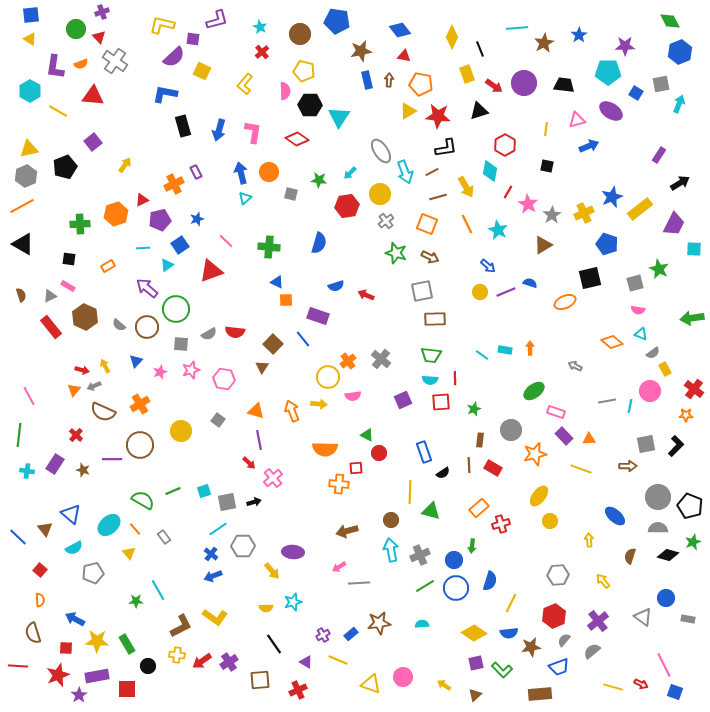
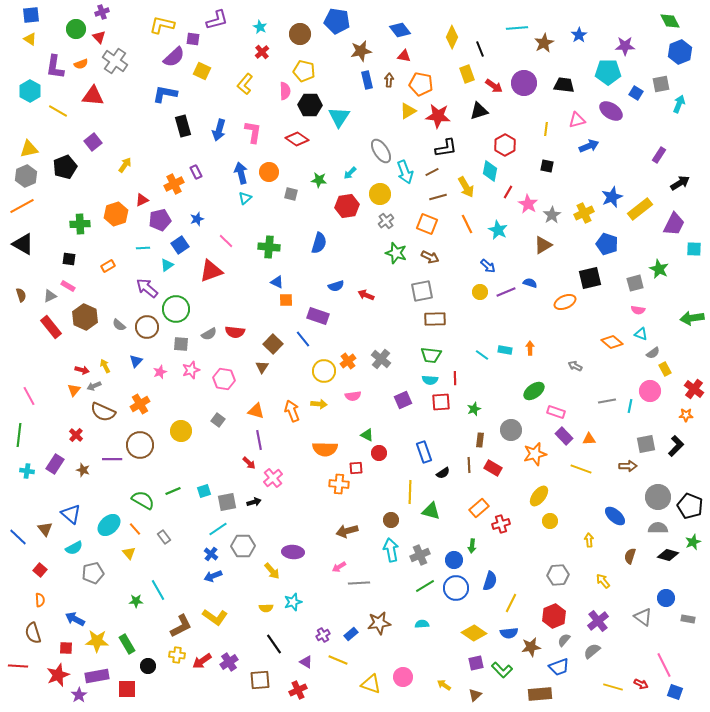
yellow circle at (328, 377): moved 4 px left, 6 px up
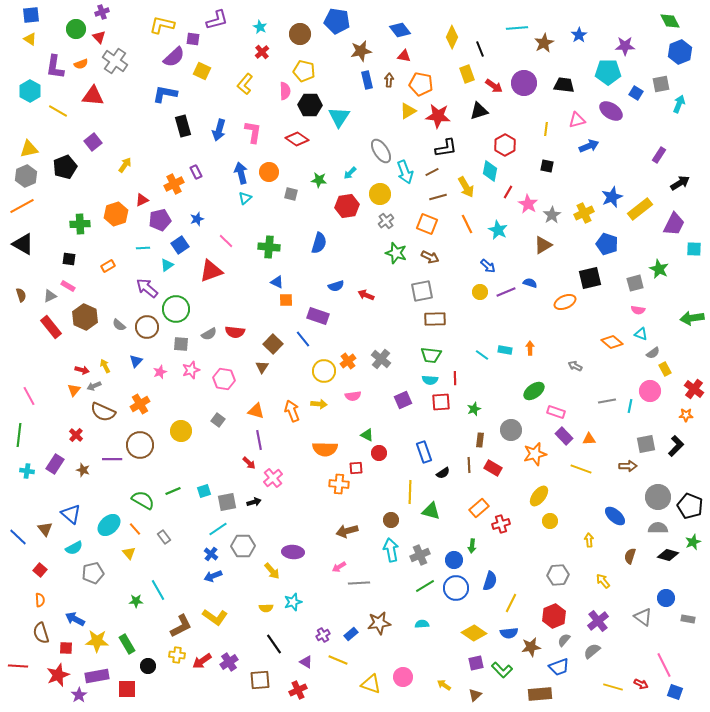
brown semicircle at (33, 633): moved 8 px right
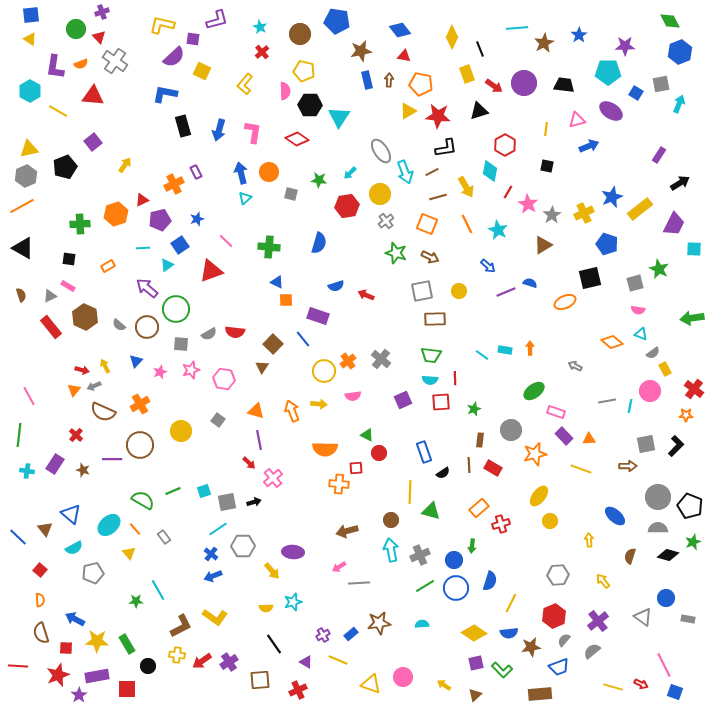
black triangle at (23, 244): moved 4 px down
yellow circle at (480, 292): moved 21 px left, 1 px up
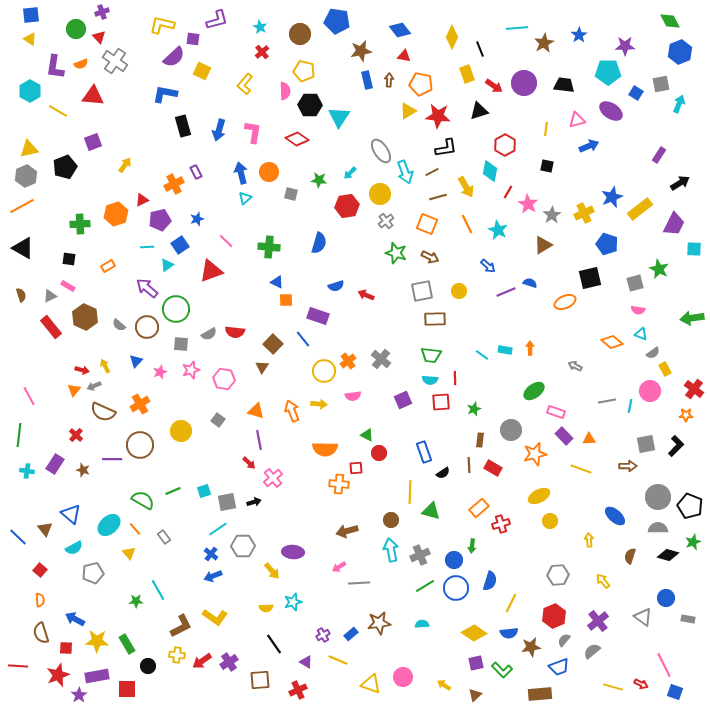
purple square at (93, 142): rotated 18 degrees clockwise
cyan line at (143, 248): moved 4 px right, 1 px up
yellow ellipse at (539, 496): rotated 25 degrees clockwise
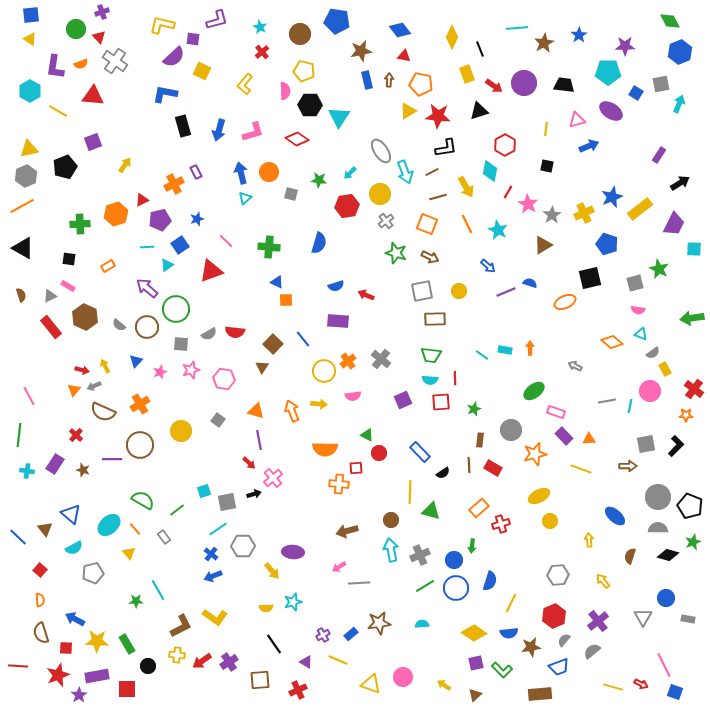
pink L-shape at (253, 132): rotated 65 degrees clockwise
purple rectangle at (318, 316): moved 20 px right, 5 px down; rotated 15 degrees counterclockwise
blue rectangle at (424, 452): moved 4 px left; rotated 25 degrees counterclockwise
green line at (173, 491): moved 4 px right, 19 px down; rotated 14 degrees counterclockwise
black arrow at (254, 502): moved 8 px up
gray triangle at (643, 617): rotated 24 degrees clockwise
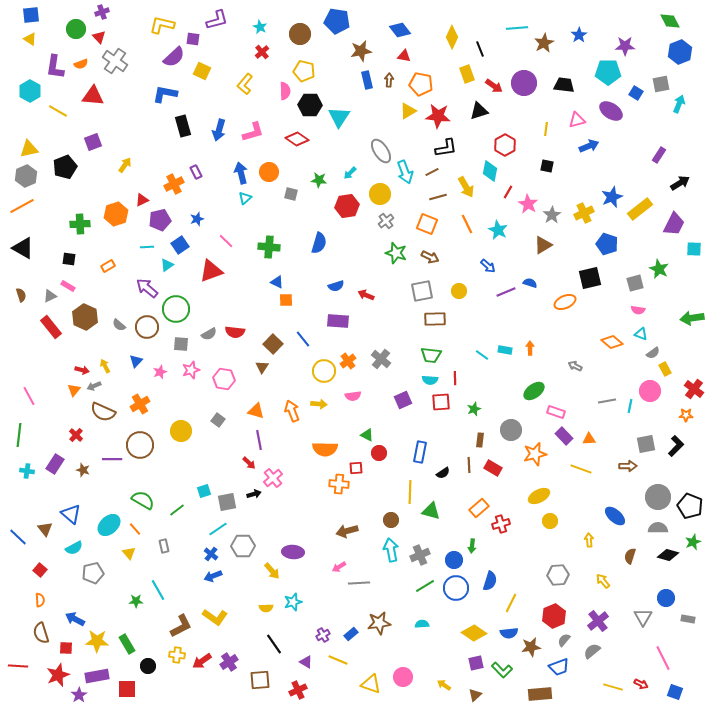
blue rectangle at (420, 452): rotated 55 degrees clockwise
gray rectangle at (164, 537): moved 9 px down; rotated 24 degrees clockwise
pink line at (664, 665): moved 1 px left, 7 px up
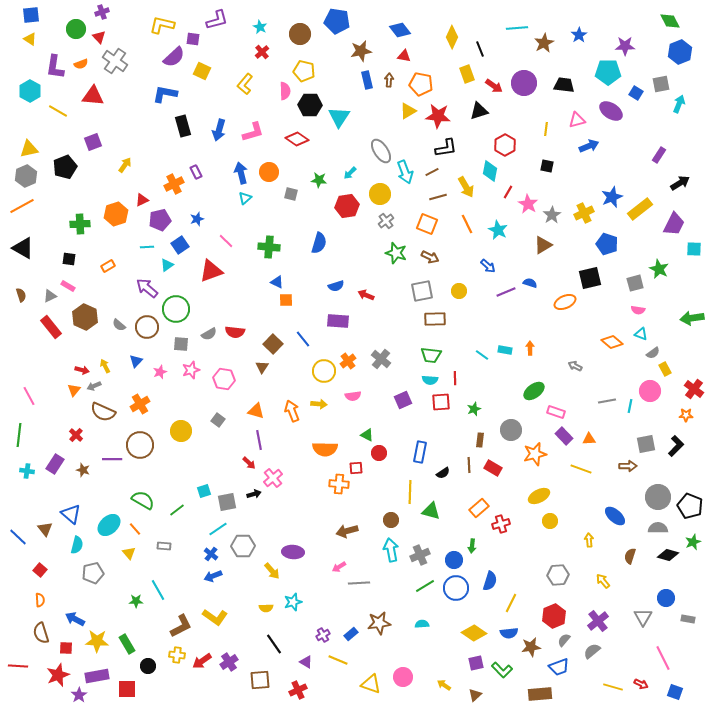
gray rectangle at (164, 546): rotated 72 degrees counterclockwise
cyan semicircle at (74, 548): moved 3 px right, 3 px up; rotated 48 degrees counterclockwise
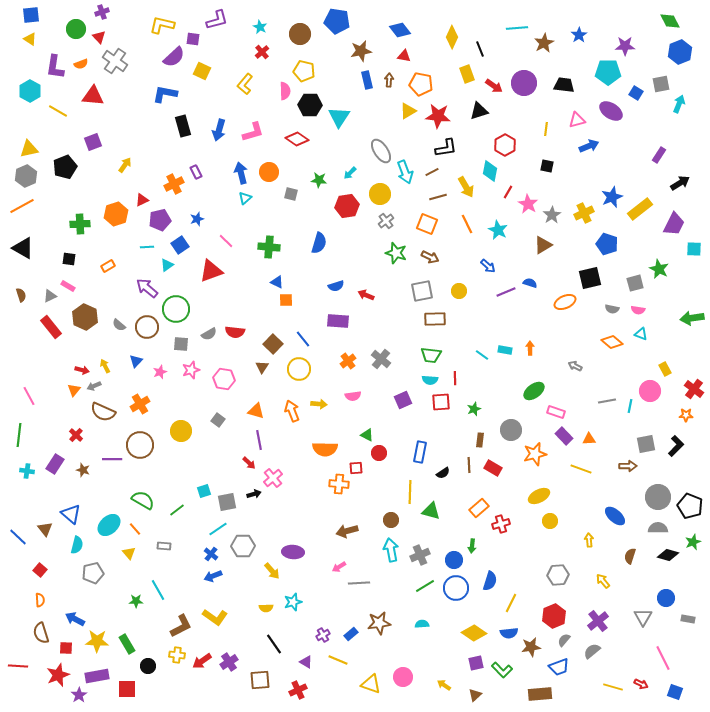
gray semicircle at (653, 353): moved 41 px left, 44 px up; rotated 48 degrees clockwise
yellow circle at (324, 371): moved 25 px left, 2 px up
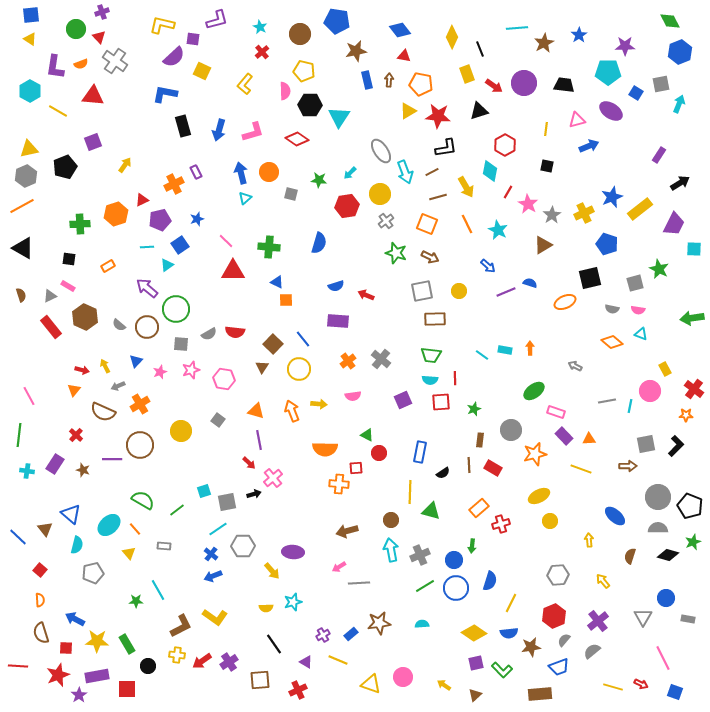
brown star at (361, 51): moved 5 px left
red triangle at (211, 271): moved 22 px right; rotated 20 degrees clockwise
gray arrow at (94, 386): moved 24 px right
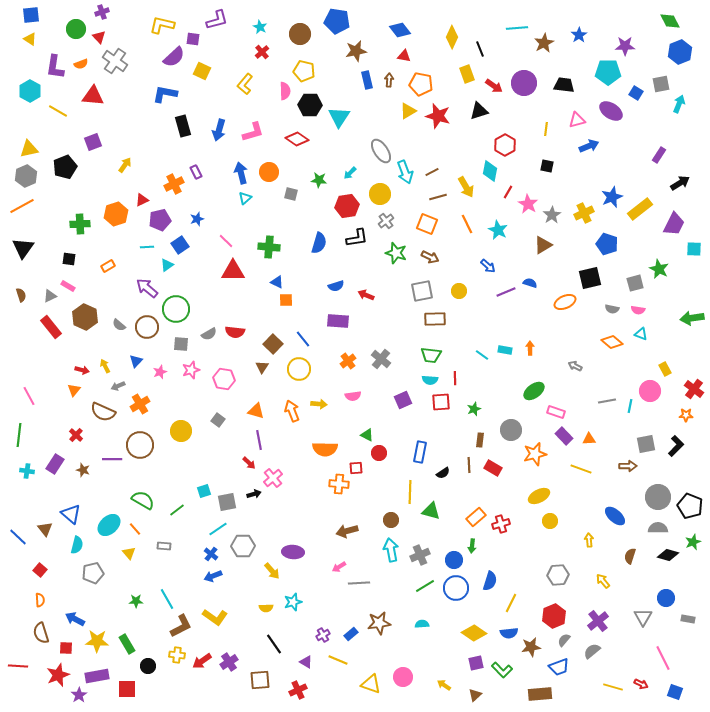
red star at (438, 116): rotated 10 degrees clockwise
black L-shape at (446, 148): moved 89 px left, 90 px down
black triangle at (23, 248): rotated 35 degrees clockwise
orange rectangle at (479, 508): moved 3 px left, 9 px down
cyan line at (158, 590): moved 9 px right, 9 px down
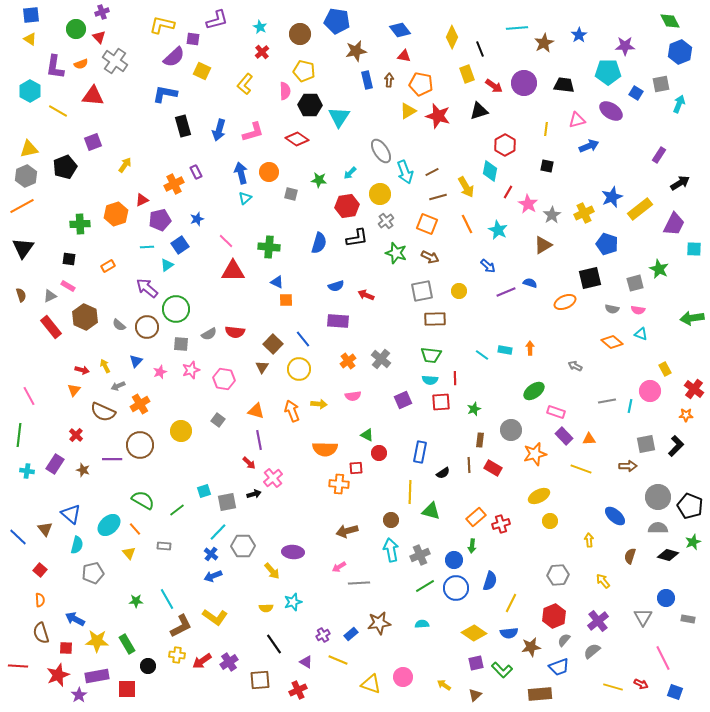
cyan line at (218, 529): moved 3 px down; rotated 12 degrees counterclockwise
